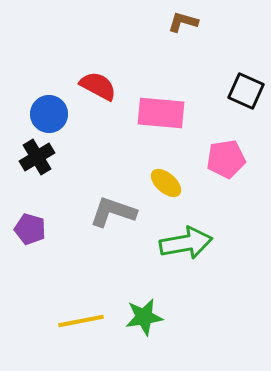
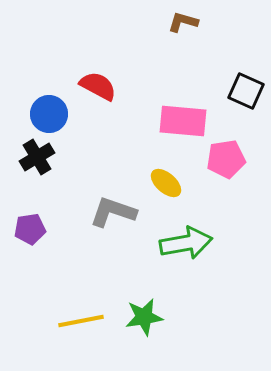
pink rectangle: moved 22 px right, 8 px down
purple pentagon: rotated 24 degrees counterclockwise
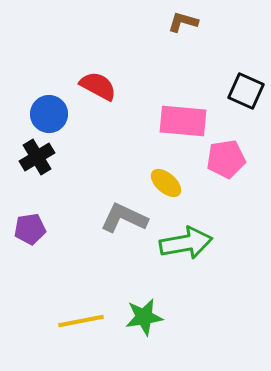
gray L-shape: moved 11 px right, 6 px down; rotated 6 degrees clockwise
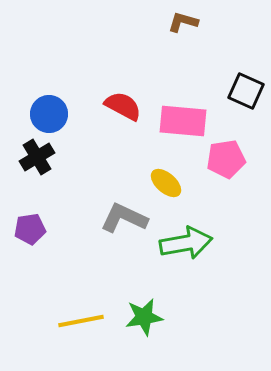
red semicircle: moved 25 px right, 20 px down
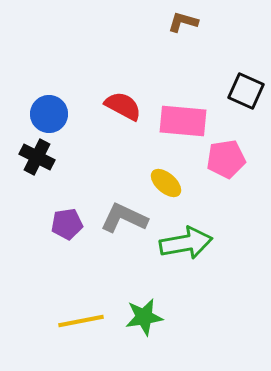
black cross: rotated 32 degrees counterclockwise
purple pentagon: moved 37 px right, 5 px up
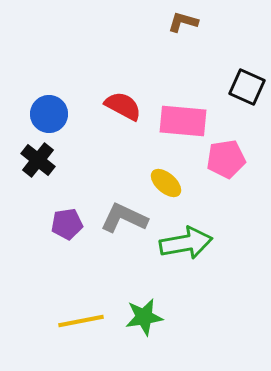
black square: moved 1 px right, 4 px up
black cross: moved 1 px right, 3 px down; rotated 12 degrees clockwise
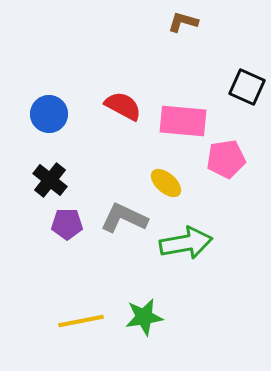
black cross: moved 12 px right, 20 px down
purple pentagon: rotated 8 degrees clockwise
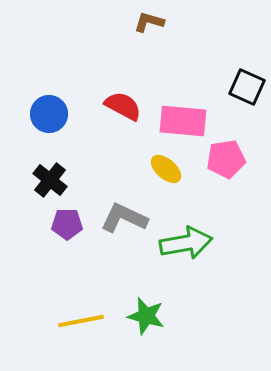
brown L-shape: moved 34 px left
yellow ellipse: moved 14 px up
green star: moved 2 px right, 1 px up; rotated 24 degrees clockwise
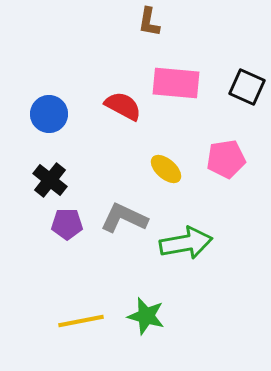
brown L-shape: rotated 96 degrees counterclockwise
pink rectangle: moved 7 px left, 38 px up
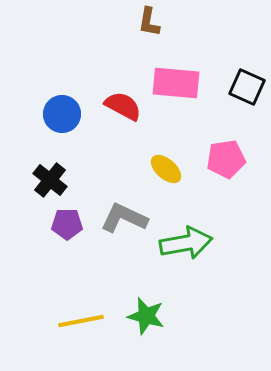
blue circle: moved 13 px right
